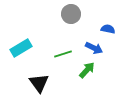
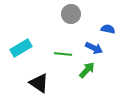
green line: rotated 24 degrees clockwise
black triangle: rotated 20 degrees counterclockwise
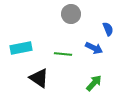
blue semicircle: rotated 56 degrees clockwise
cyan rectangle: rotated 20 degrees clockwise
green arrow: moved 7 px right, 13 px down
black triangle: moved 5 px up
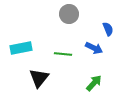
gray circle: moved 2 px left
black triangle: rotated 35 degrees clockwise
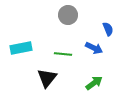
gray circle: moved 1 px left, 1 px down
black triangle: moved 8 px right
green arrow: rotated 12 degrees clockwise
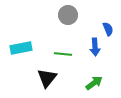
blue arrow: moved 1 px right, 1 px up; rotated 60 degrees clockwise
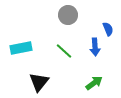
green line: moved 1 px right, 3 px up; rotated 36 degrees clockwise
black triangle: moved 8 px left, 4 px down
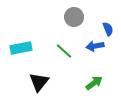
gray circle: moved 6 px right, 2 px down
blue arrow: moved 1 px up; rotated 84 degrees clockwise
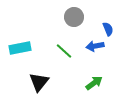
cyan rectangle: moved 1 px left
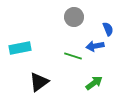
green line: moved 9 px right, 5 px down; rotated 24 degrees counterclockwise
black triangle: rotated 15 degrees clockwise
